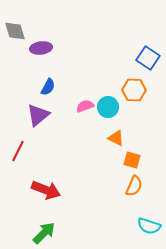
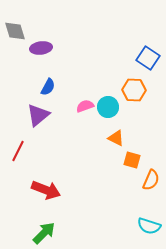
orange semicircle: moved 17 px right, 6 px up
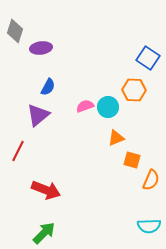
gray diamond: rotated 35 degrees clockwise
orange triangle: rotated 48 degrees counterclockwise
cyan semicircle: rotated 20 degrees counterclockwise
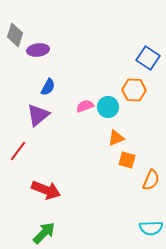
gray diamond: moved 4 px down
purple ellipse: moved 3 px left, 2 px down
red line: rotated 10 degrees clockwise
orange square: moved 5 px left
cyan semicircle: moved 2 px right, 2 px down
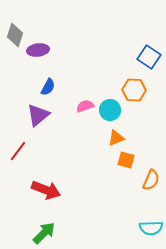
blue square: moved 1 px right, 1 px up
cyan circle: moved 2 px right, 3 px down
orange square: moved 1 px left
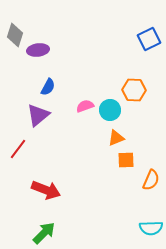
blue square: moved 18 px up; rotated 30 degrees clockwise
red line: moved 2 px up
orange square: rotated 18 degrees counterclockwise
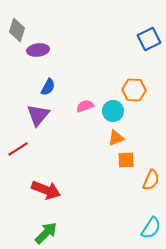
gray diamond: moved 2 px right, 5 px up
cyan circle: moved 3 px right, 1 px down
purple triangle: rotated 10 degrees counterclockwise
red line: rotated 20 degrees clockwise
cyan semicircle: rotated 55 degrees counterclockwise
green arrow: moved 2 px right
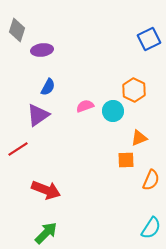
purple ellipse: moved 4 px right
orange hexagon: rotated 25 degrees clockwise
purple triangle: rotated 15 degrees clockwise
orange triangle: moved 23 px right
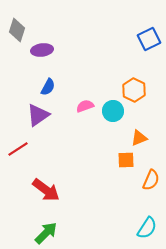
red arrow: rotated 16 degrees clockwise
cyan semicircle: moved 4 px left
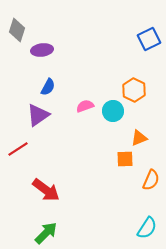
orange square: moved 1 px left, 1 px up
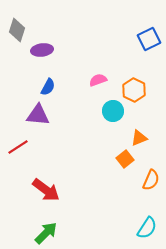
pink semicircle: moved 13 px right, 26 px up
purple triangle: rotated 40 degrees clockwise
red line: moved 2 px up
orange square: rotated 36 degrees counterclockwise
